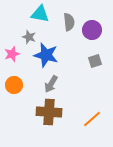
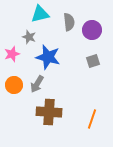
cyan triangle: rotated 24 degrees counterclockwise
blue star: moved 2 px right, 2 px down
gray square: moved 2 px left
gray arrow: moved 14 px left
orange line: rotated 30 degrees counterclockwise
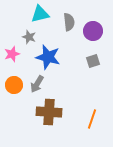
purple circle: moved 1 px right, 1 px down
